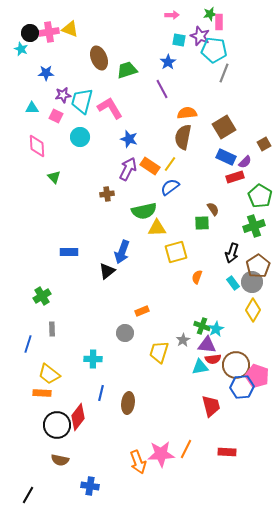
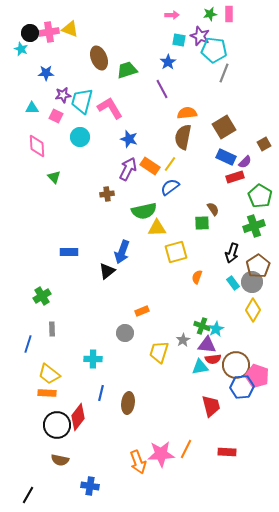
pink rectangle at (219, 22): moved 10 px right, 8 px up
orange rectangle at (42, 393): moved 5 px right
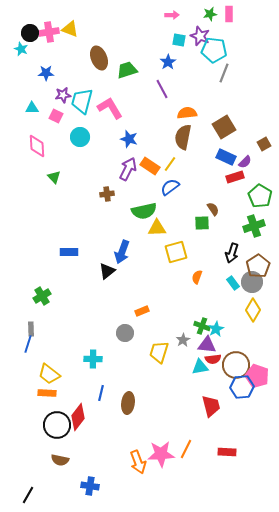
gray rectangle at (52, 329): moved 21 px left
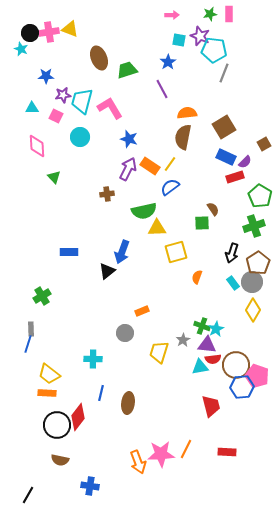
blue star at (46, 73): moved 3 px down
brown pentagon at (258, 266): moved 3 px up
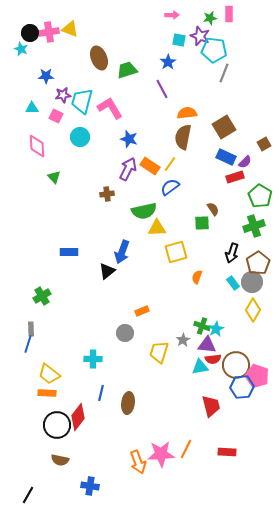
green star at (210, 14): moved 4 px down
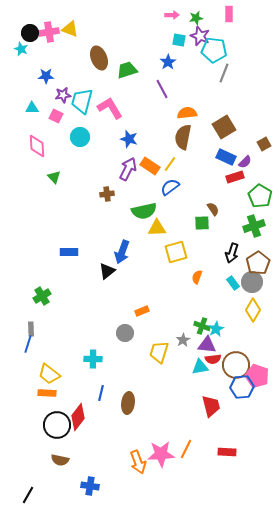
green star at (210, 18): moved 14 px left
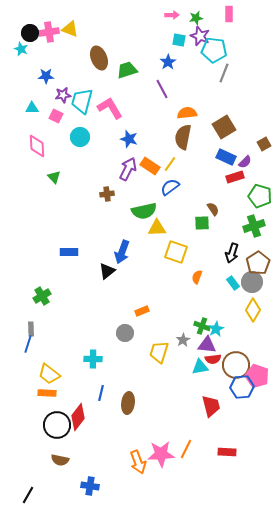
green pentagon at (260, 196): rotated 15 degrees counterclockwise
yellow square at (176, 252): rotated 35 degrees clockwise
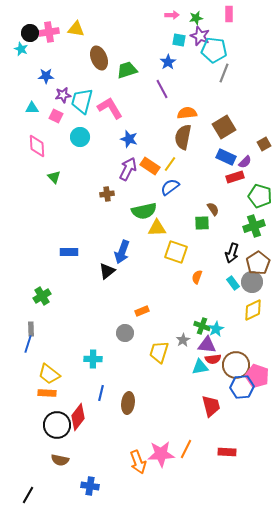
yellow triangle at (70, 29): moved 6 px right; rotated 12 degrees counterclockwise
yellow diamond at (253, 310): rotated 35 degrees clockwise
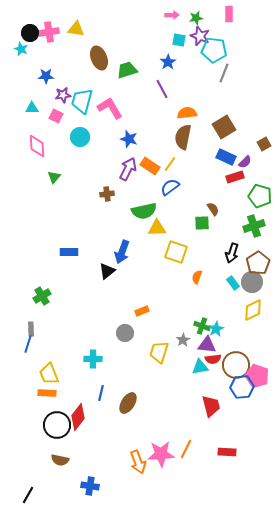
green triangle at (54, 177): rotated 24 degrees clockwise
yellow trapezoid at (49, 374): rotated 30 degrees clockwise
brown ellipse at (128, 403): rotated 25 degrees clockwise
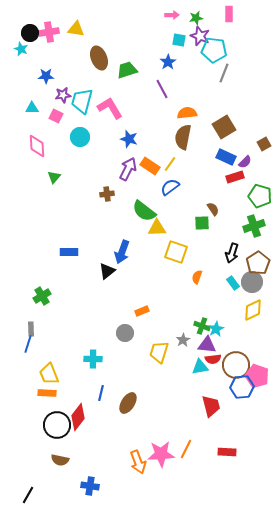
green semicircle at (144, 211): rotated 50 degrees clockwise
